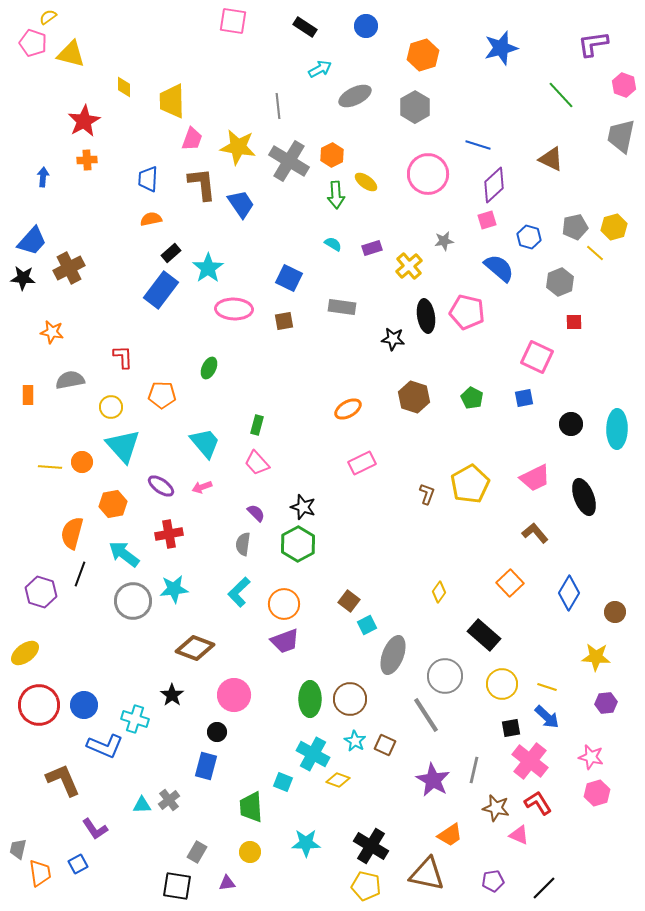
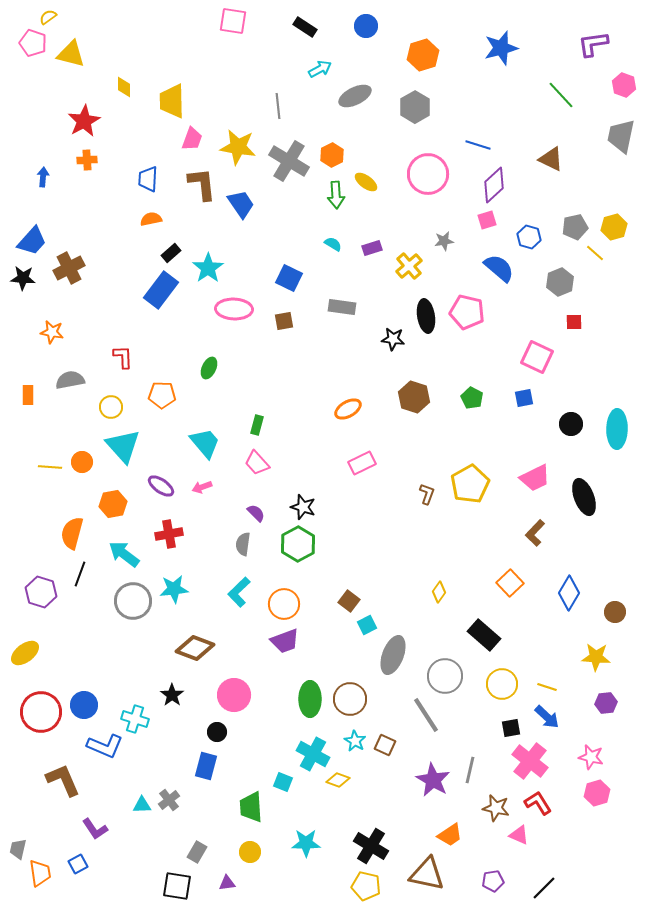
brown L-shape at (535, 533): rotated 96 degrees counterclockwise
red circle at (39, 705): moved 2 px right, 7 px down
gray line at (474, 770): moved 4 px left
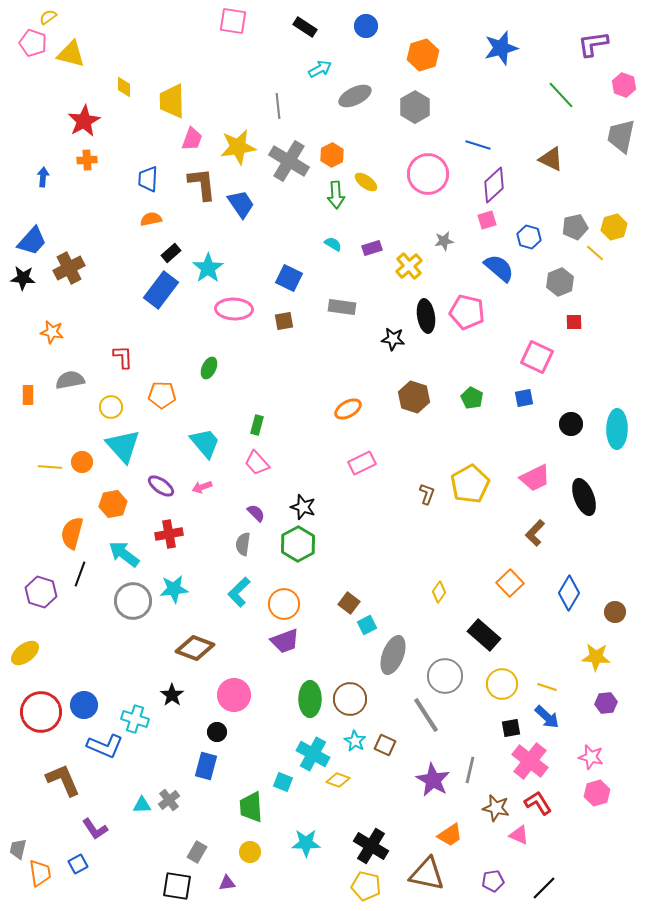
yellow star at (238, 147): rotated 18 degrees counterclockwise
brown square at (349, 601): moved 2 px down
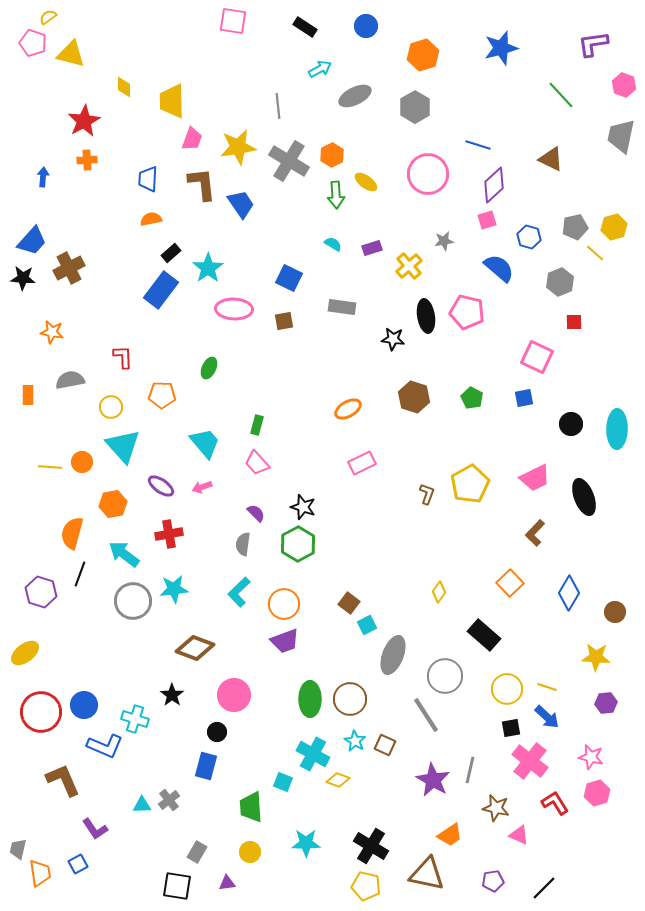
yellow circle at (502, 684): moved 5 px right, 5 px down
red L-shape at (538, 803): moved 17 px right
